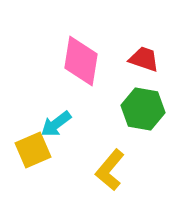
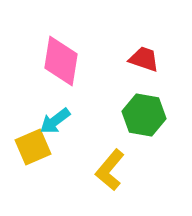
pink diamond: moved 20 px left
green hexagon: moved 1 px right, 6 px down
cyan arrow: moved 1 px left, 3 px up
yellow square: moved 3 px up
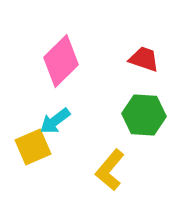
pink diamond: rotated 36 degrees clockwise
green hexagon: rotated 6 degrees counterclockwise
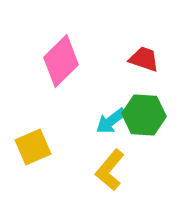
cyan arrow: moved 56 px right
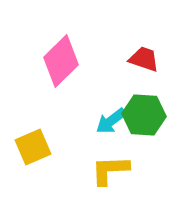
yellow L-shape: rotated 48 degrees clockwise
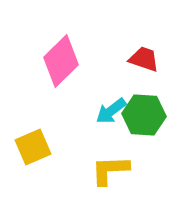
cyan arrow: moved 10 px up
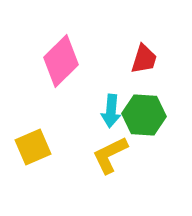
red trapezoid: rotated 88 degrees clockwise
cyan arrow: rotated 48 degrees counterclockwise
yellow L-shape: moved 15 px up; rotated 24 degrees counterclockwise
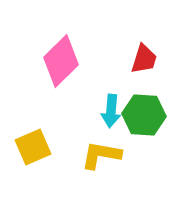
yellow L-shape: moved 9 px left; rotated 36 degrees clockwise
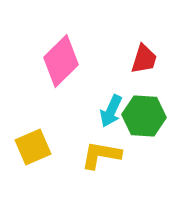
cyan arrow: rotated 20 degrees clockwise
green hexagon: moved 1 px down
